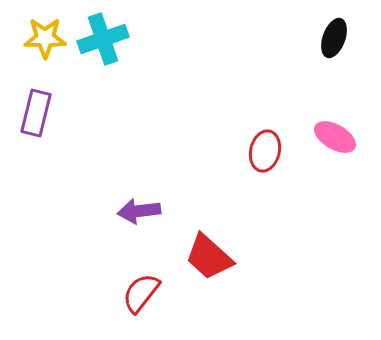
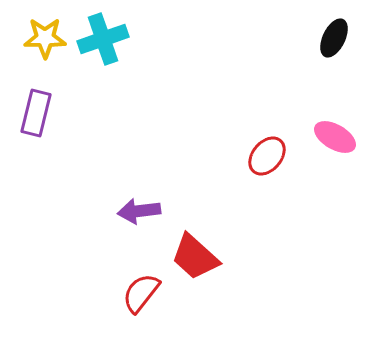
black ellipse: rotated 6 degrees clockwise
red ellipse: moved 2 px right, 5 px down; rotated 27 degrees clockwise
red trapezoid: moved 14 px left
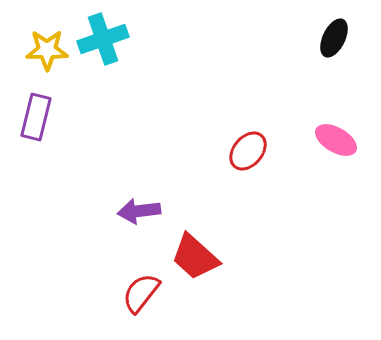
yellow star: moved 2 px right, 12 px down
purple rectangle: moved 4 px down
pink ellipse: moved 1 px right, 3 px down
red ellipse: moved 19 px left, 5 px up
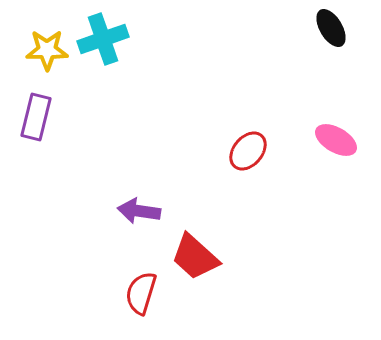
black ellipse: moved 3 px left, 10 px up; rotated 57 degrees counterclockwise
purple arrow: rotated 15 degrees clockwise
red semicircle: rotated 21 degrees counterclockwise
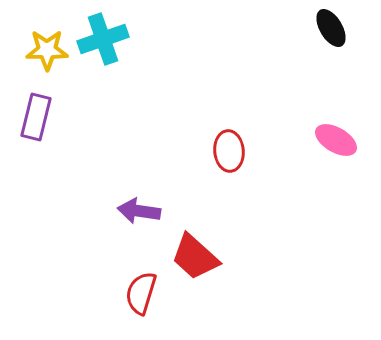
red ellipse: moved 19 px left; rotated 45 degrees counterclockwise
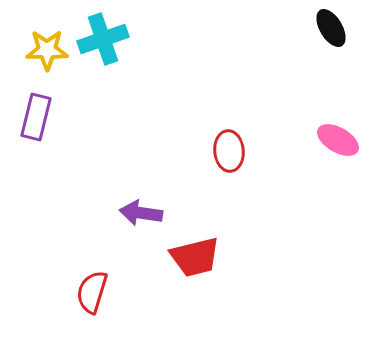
pink ellipse: moved 2 px right
purple arrow: moved 2 px right, 2 px down
red trapezoid: rotated 56 degrees counterclockwise
red semicircle: moved 49 px left, 1 px up
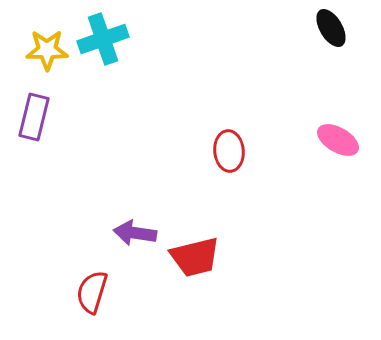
purple rectangle: moved 2 px left
purple arrow: moved 6 px left, 20 px down
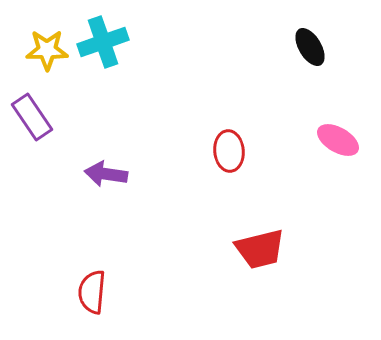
black ellipse: moved 21 px left, 19 px down
cyan cross: moved 3 px down
purple rectangle: moved 2 px left; rotated 48 degrees counterclockwise
purple arrow: moved 29 px left, 59 px up
red trapezoid: moved 65 px right, 8 px up
red semicircle: rotated 12 degrees counterclockwise
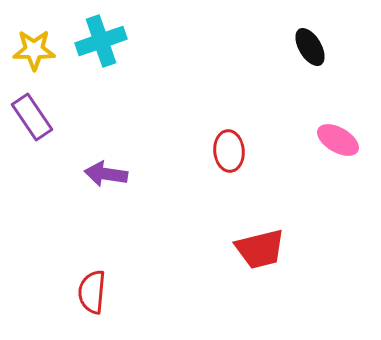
cyan cross: moved 2 px left, 1 px up
yellow star: moved 13 px left
